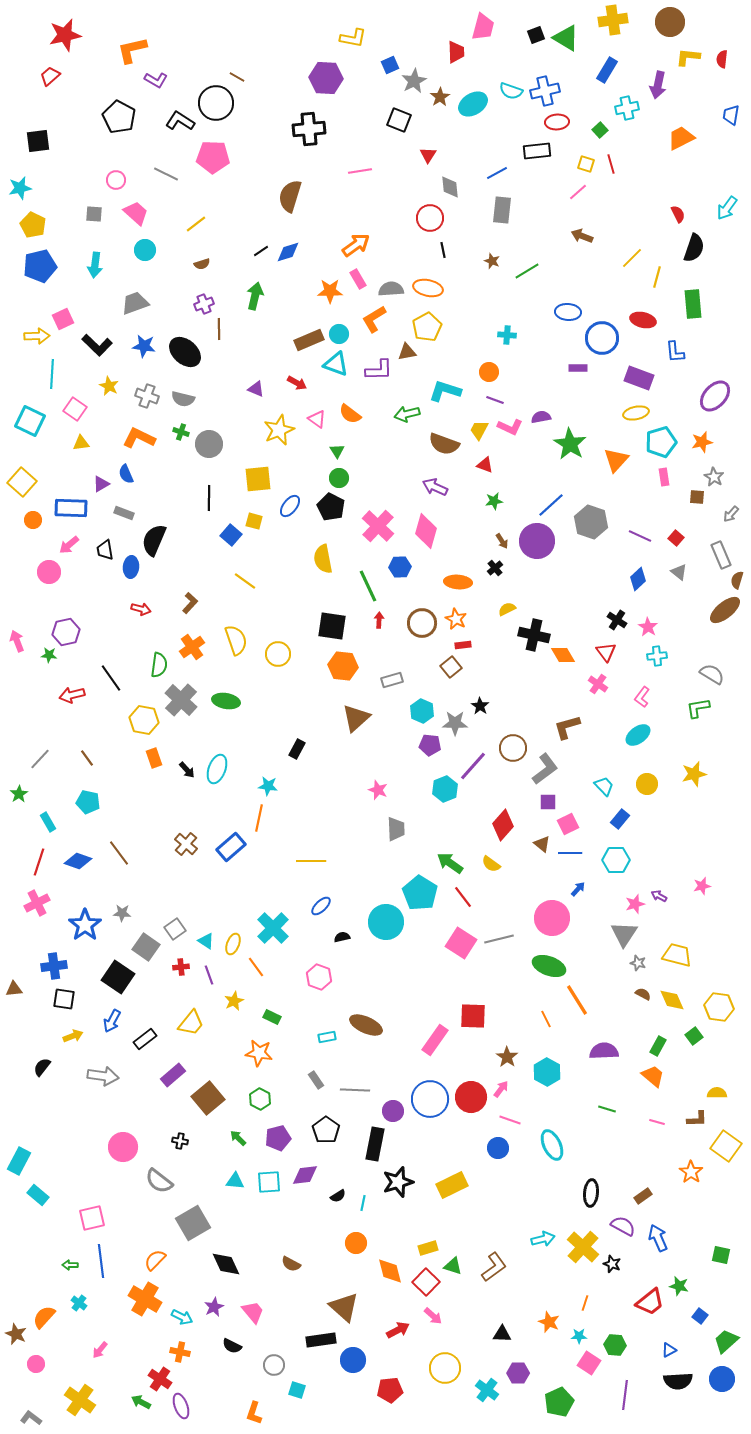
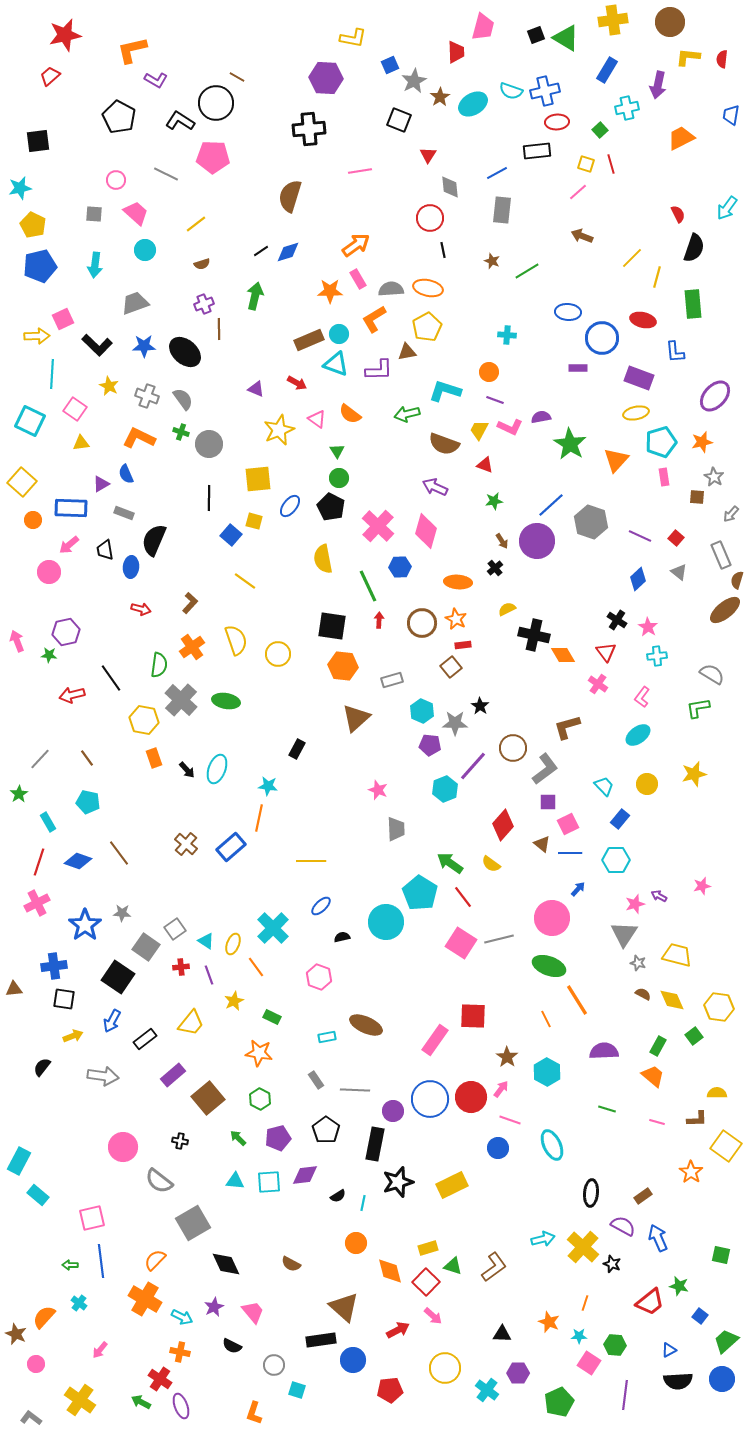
blue star at (144, 346): rotated 10 degrees counterclockwise
gray semicircle at (183, 399): rotated 140 degrees counterclockwise
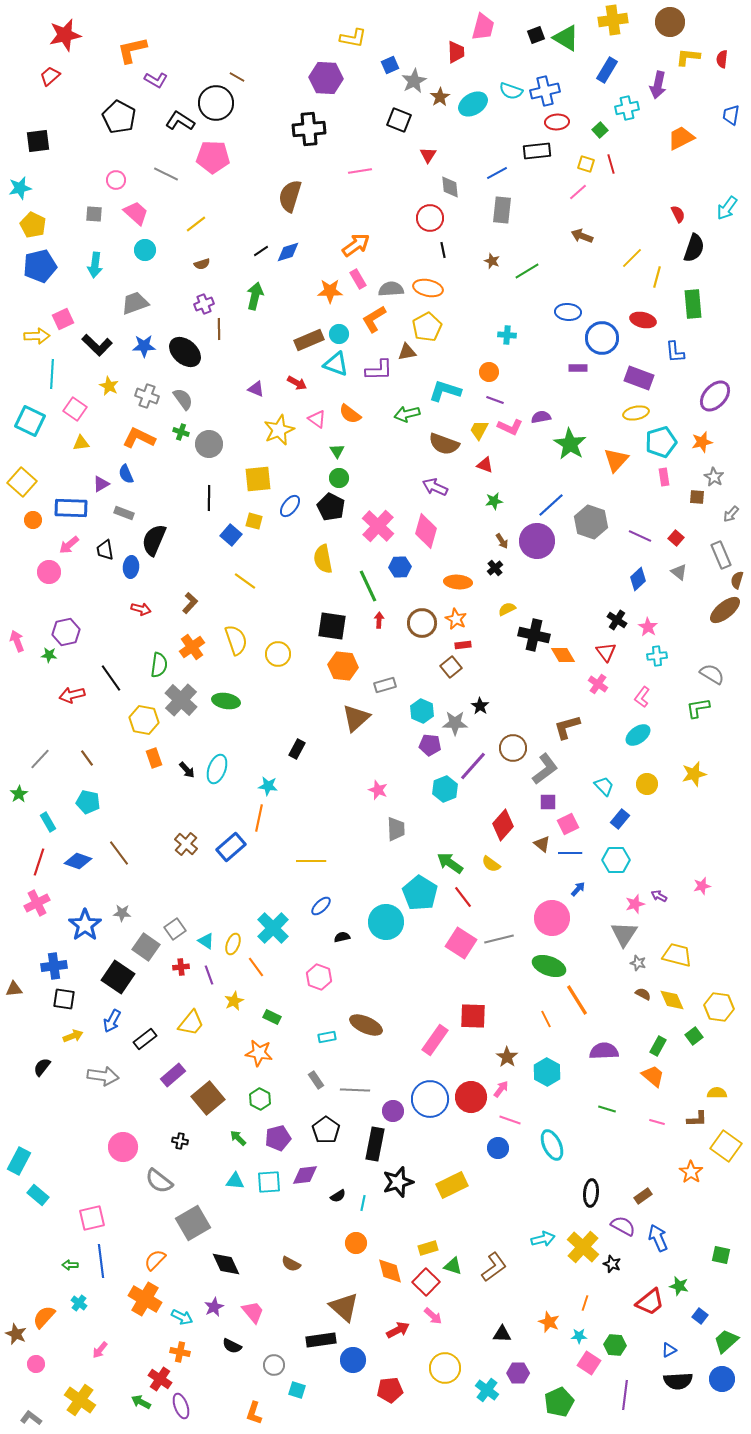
gray rectangle at (392, 680): moved 7 px left, 5 px down
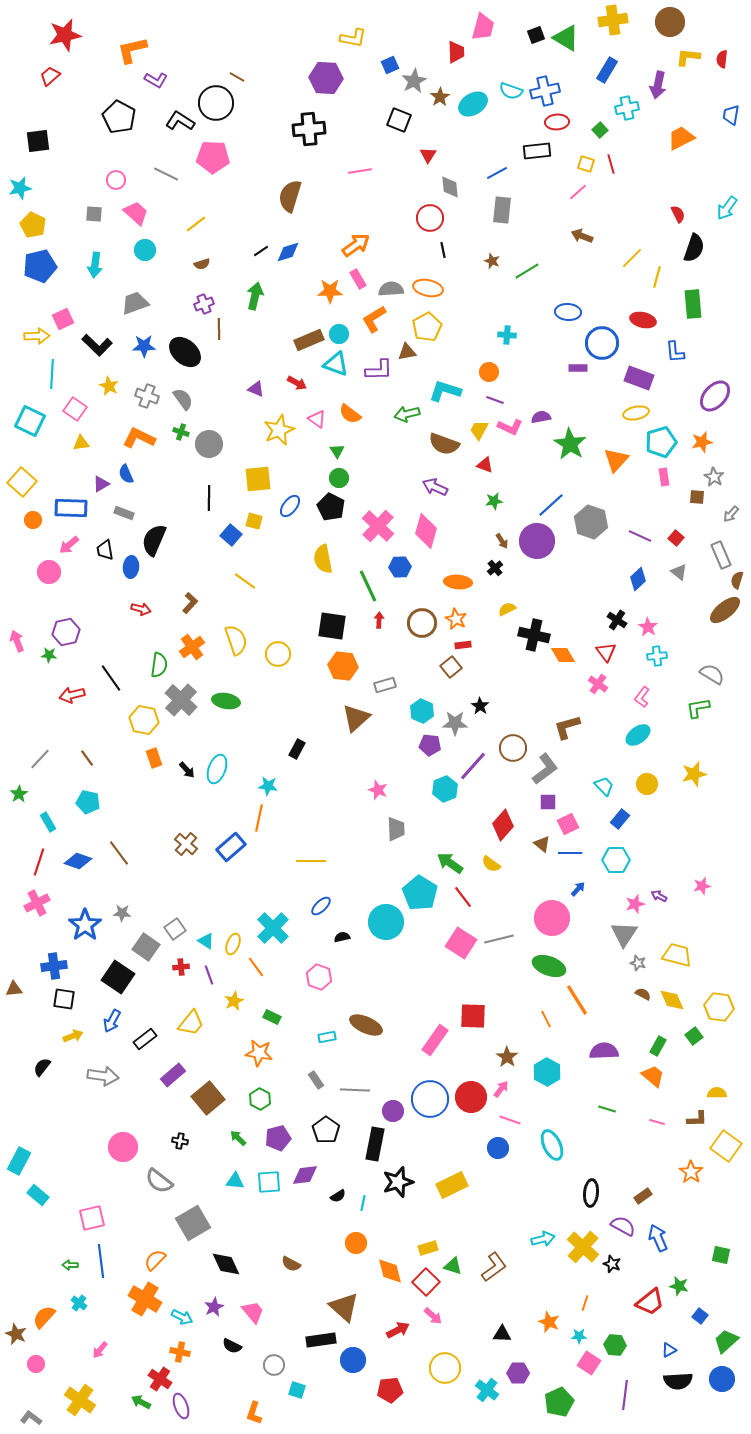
blue circle at (602, 338): moved 5 px down
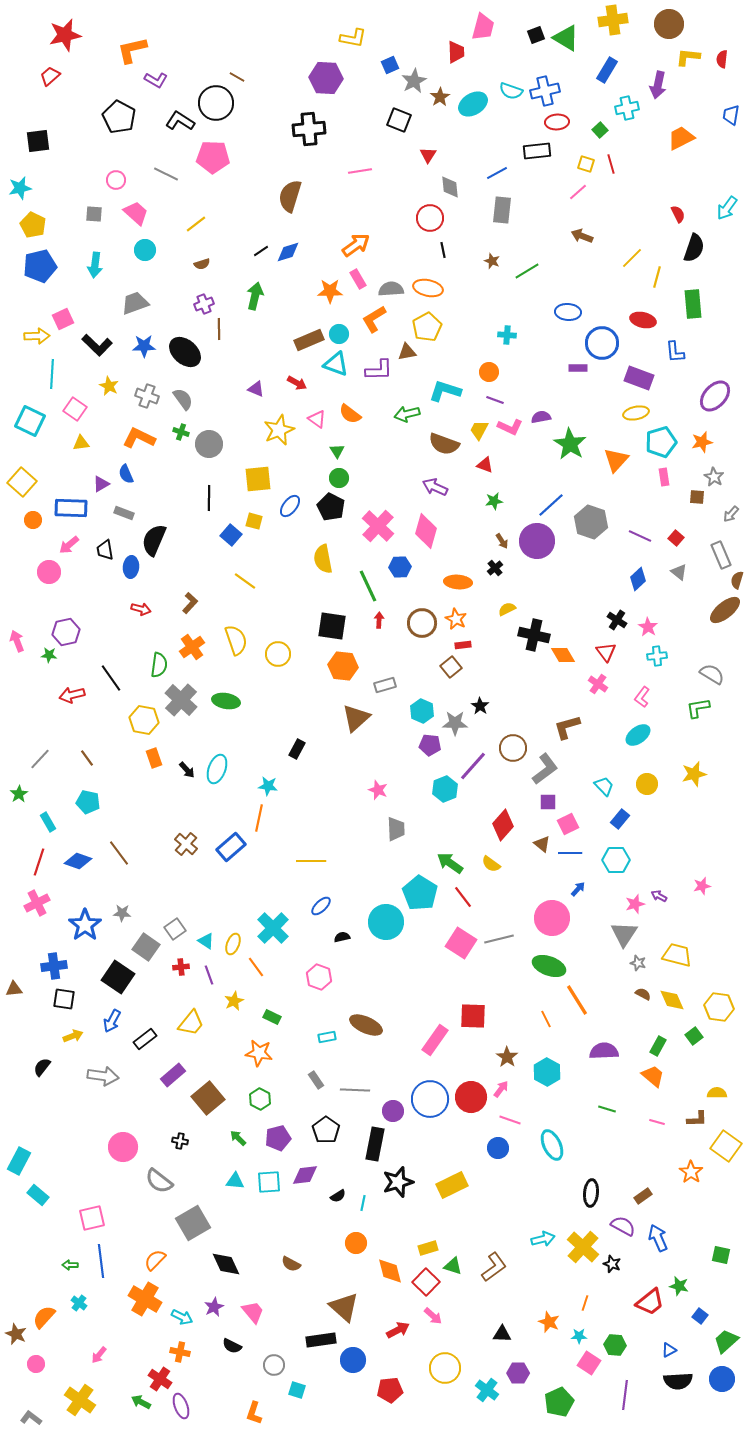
brown circle at (670, 22): moved 1 px left, 2 px down
pink arrow at (100, 1350): moved 1 px left, 5 px down
